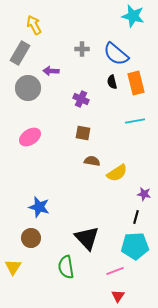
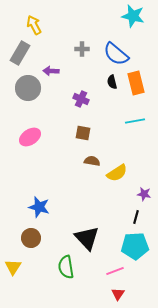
red triangle: moved 2 px up
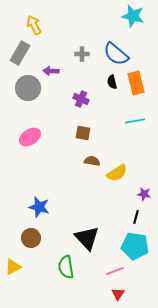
gray cross: moved 5 px down
cyan pentagon: rotated 12 degrees clockwise
yellow triangle: rotated 30 degrees clockwise
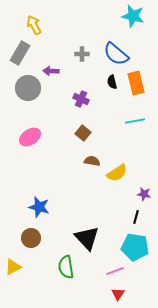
brown square: rotated 28 degrees clockwise
cyan pentagon: moved 1 px down
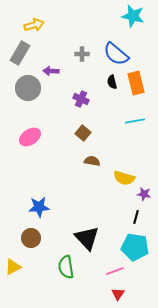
yellow arrow: rotated 102 degrees clockwise
yellow semicircle: moved 7 px right, 5 px down; rotated 50 degrees clockwise
blue star: rotated 20 degrees counterclockwise
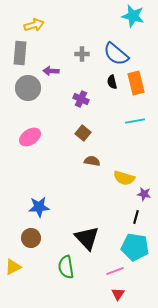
gray rectangle: rotated 25 degrees counterclockwise
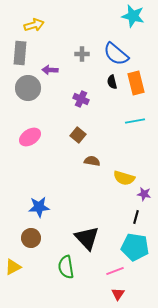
purple arrow: moved 1 px left, 1 px up
brown square: moved 5 px left, 2 px down
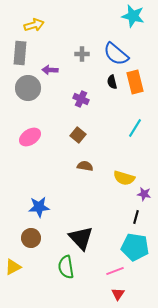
orange rectangle: moved 1 px left, 1 px up
cyan line: moved 7 px down; rotated 48 degrees counterclockwise
brown semicircle: moved 7 px left, 5 px down
black triangle: moved 6 px left
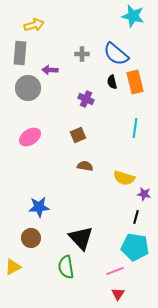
purple cross: moved 5 px right
cyan line: rotated 24 degrees counterclockwise
brown square: rotated 28 degrees clockwise
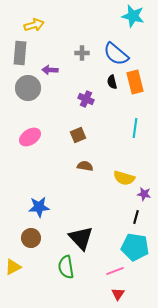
gray cross: moved 1 px up
